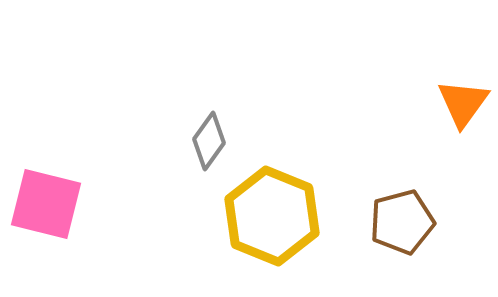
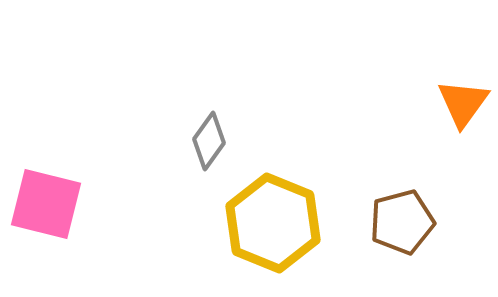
yellow hexagon: moved 1 px right, 7 px down
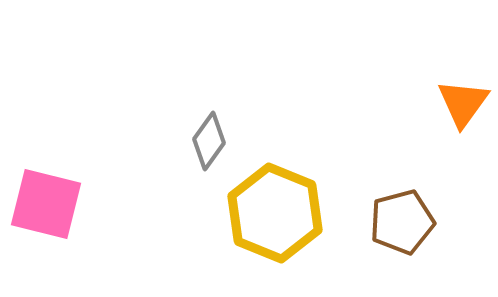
yellow hexagon: moved 2 px right, 10 px up
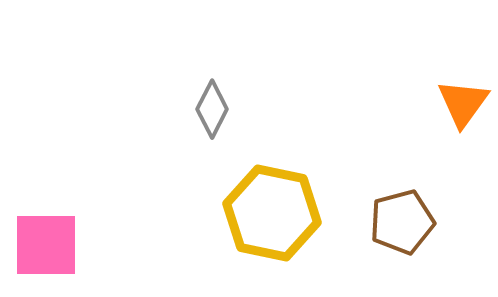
gray diamond: moved 3 px right, 32 px up; rotated 8 degrees counterclockwise
pink square: moved 41 px down; rotated 14 degrees counterclockwise
yellow hexagon: moved 3 px left; rotated 10 degrees counterclockwise
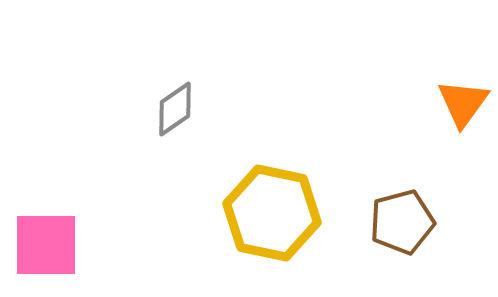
gray diamond: moved 37 px left; rotated 28 degrees clockwise
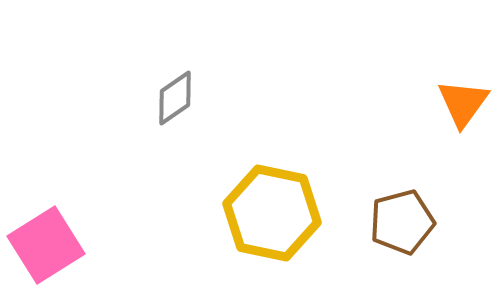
gray diamond: moved 11 px up
pink square: rotated 32 degrees counterclockwise
